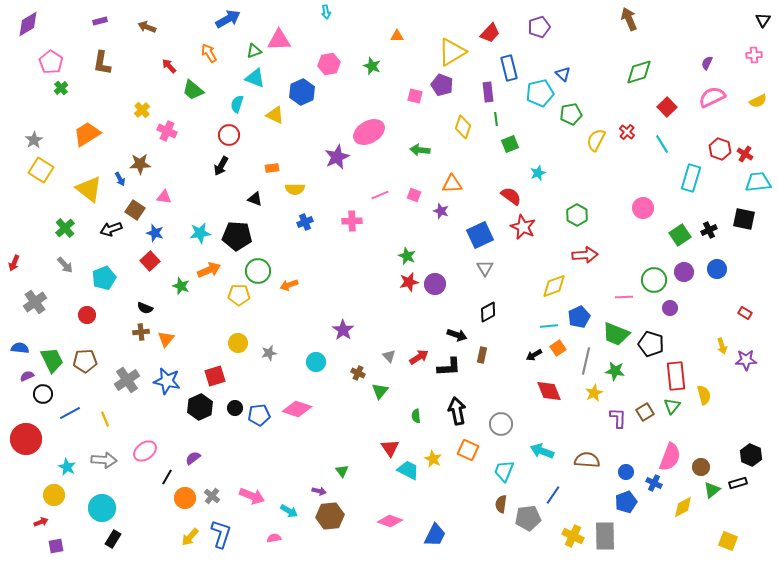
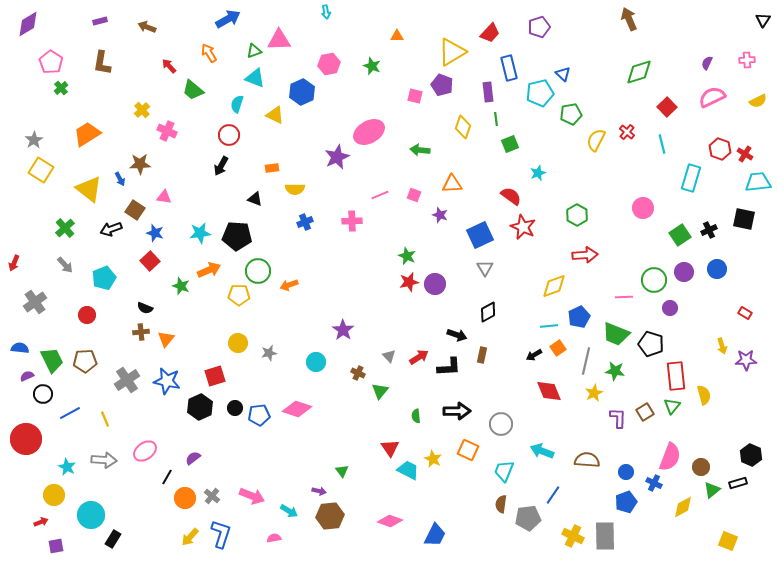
pink cross at (754, 55): moved 7 px left, 5 px down
cyan line at (662, 144): rotated 18 degrees clockwise
purple star at (441, 211): moved 1 px left, 4 px down
black arrow at (457, 411): rotated 100 degrees clockwise
cyan circle at (102, 508): moved 11 px left, 7 px down
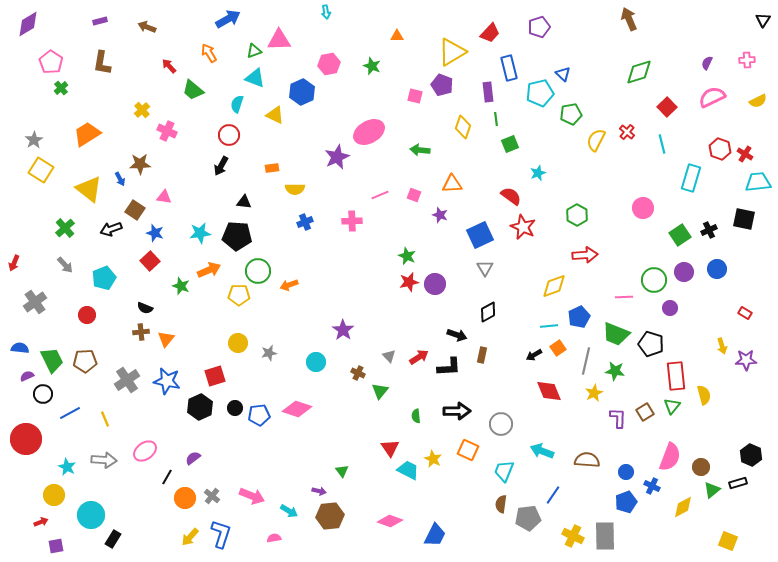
black triangle at (255, 199): moved 11 px left, 3 px down; rotated 14 degrees counterclockwise
blue cross at (654, 483): moved 2 px left, 3 px down
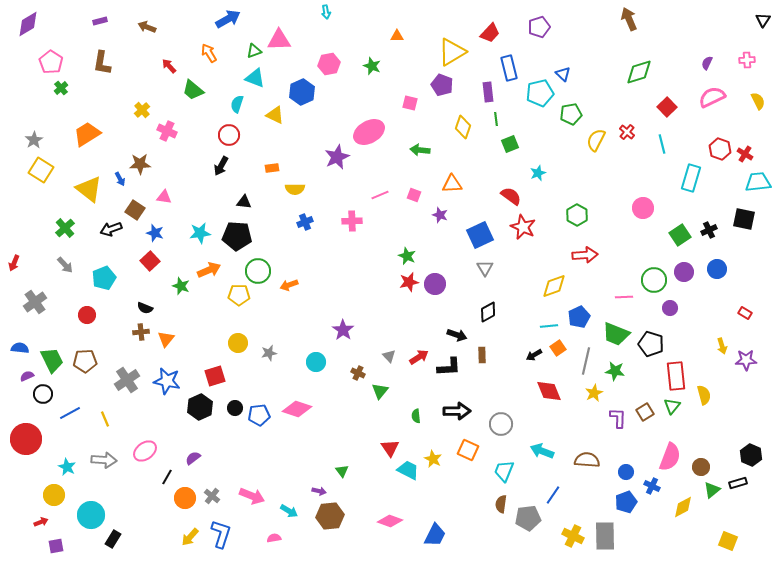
pink square at (415, 96): moved 5 px left, 7 px down
yellow semicircle at (758, 101): rotated 90 degrees counterclockwise
brown rectangle at (482, 355): rotated 14 degrees counterclockwise
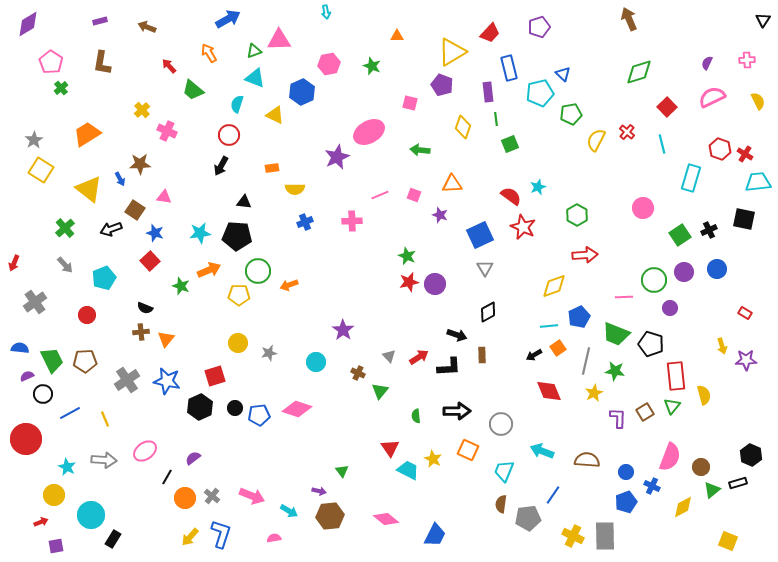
cyan star at (538, 173): moved 14 px down
pink diamond at (390, 521): moved 4 px left, 2 px up; rotated 20 degrees clockwise
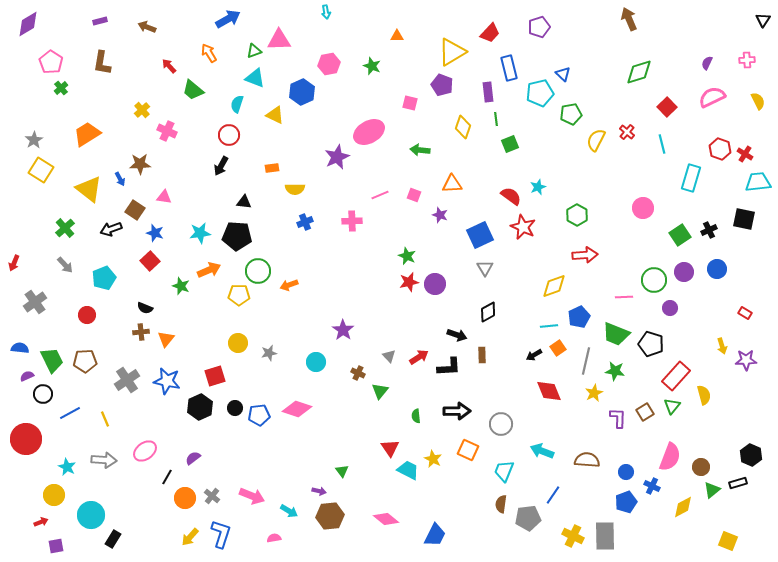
red rectangle at (676, 376): rotated 48 degrees clockwise
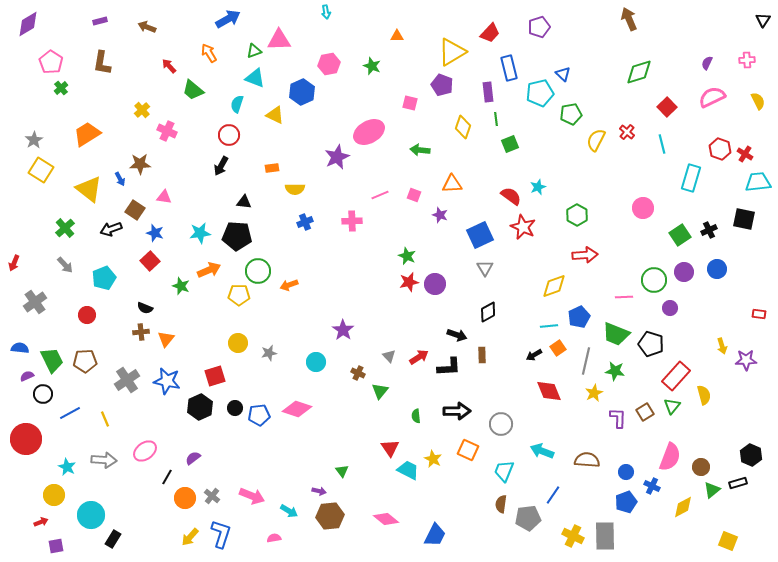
red rectangle at (745, 313): moved 14 px right, 1 px down; rotated 24 degrees counterclockwise
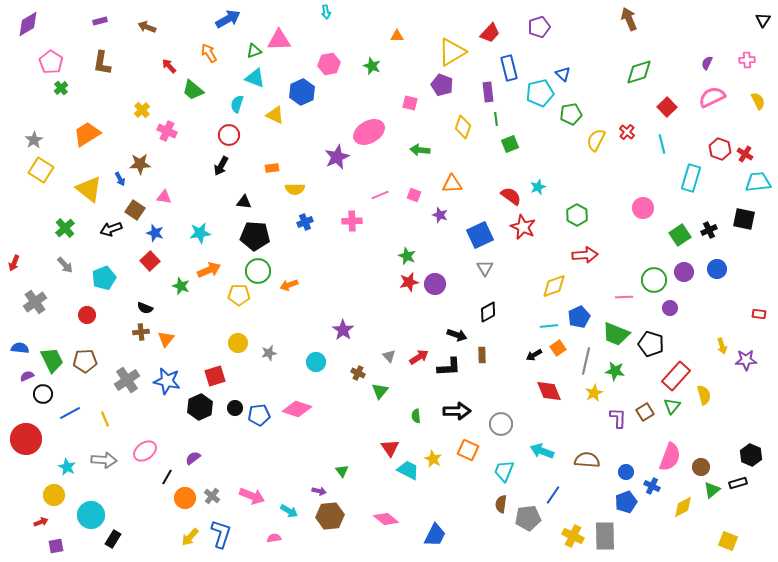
black pentagon at (237, 236): moved 18 px right
